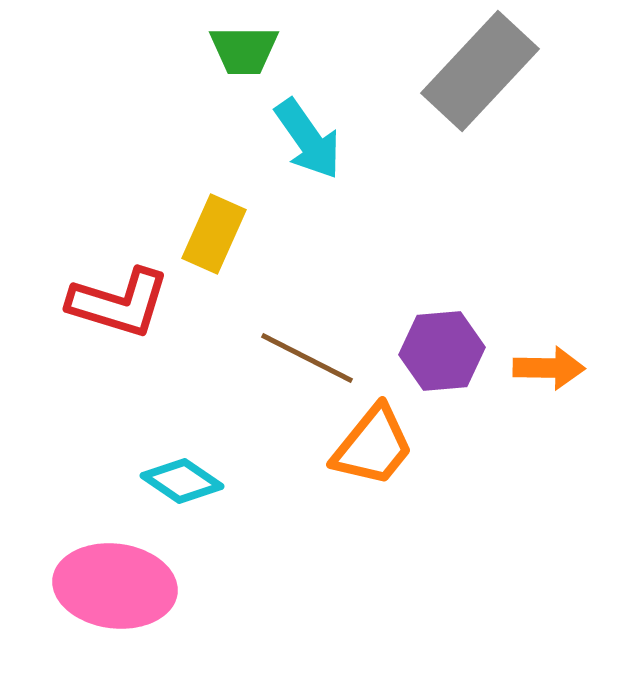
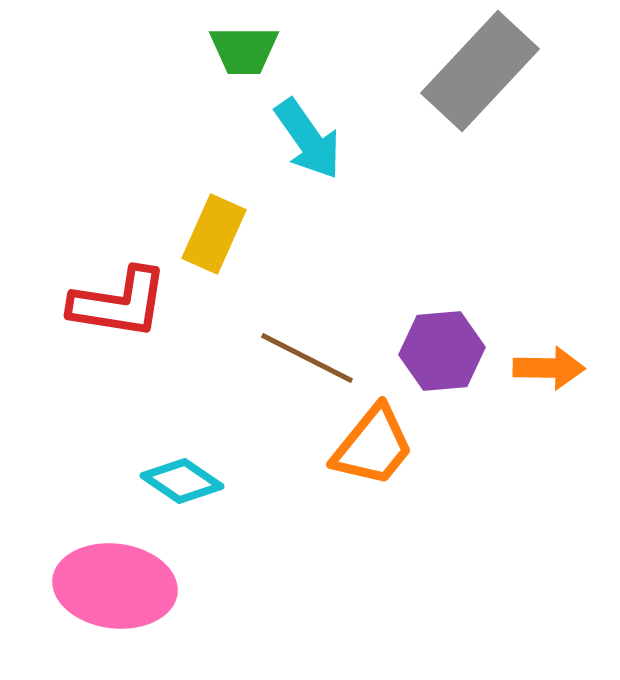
red L-shape: rotated 8 degrees counterclockwise
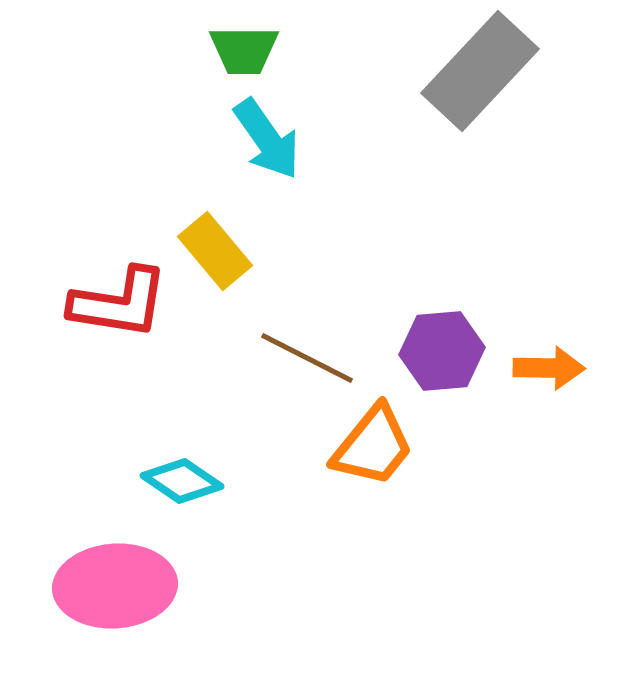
cyan arrow: moved 41 px left
yellow rectangle: moved 1 px right, 17 px down; rotated 64 degrees counterclockwise
pink ellipse: rotated 11 degrees counterclockwise
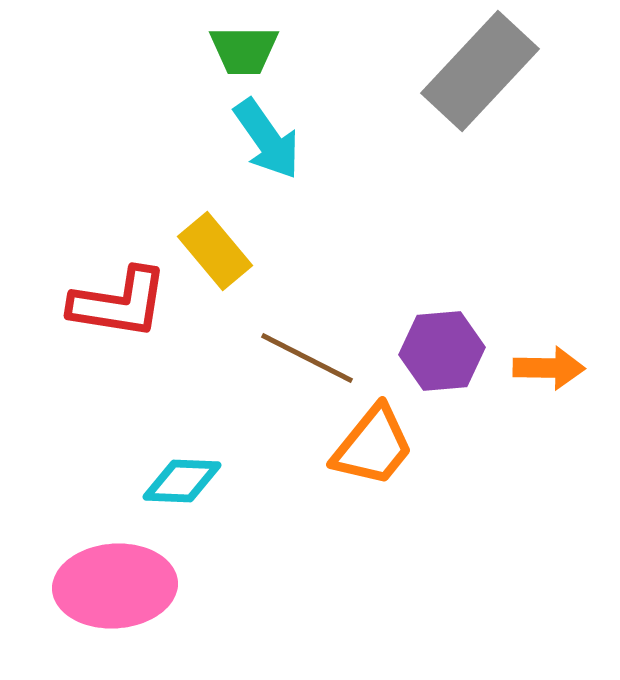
cyan diamond: rotated 32 degrees counterclockwise
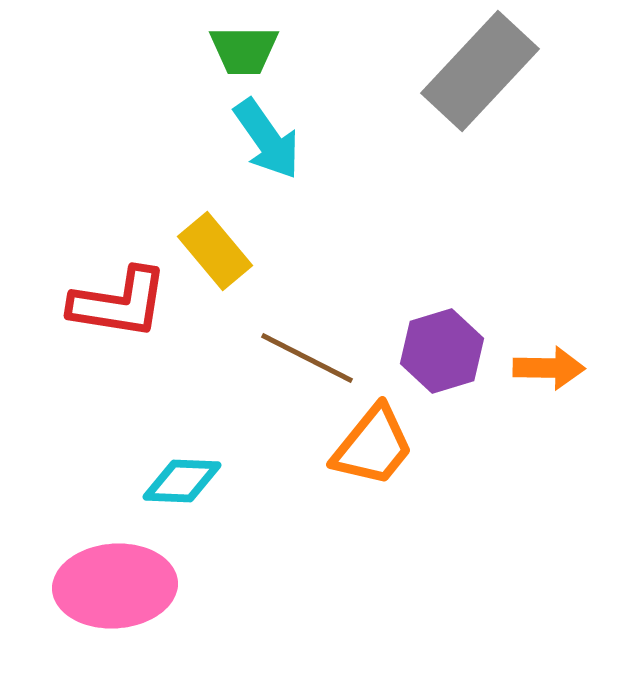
purple hexagon: rotated 12 degrees counterclockwise
